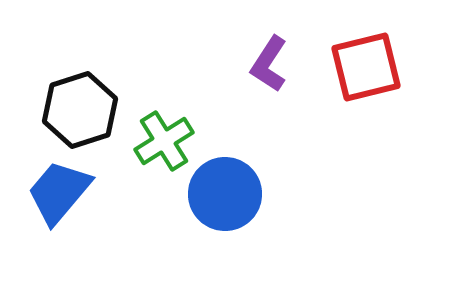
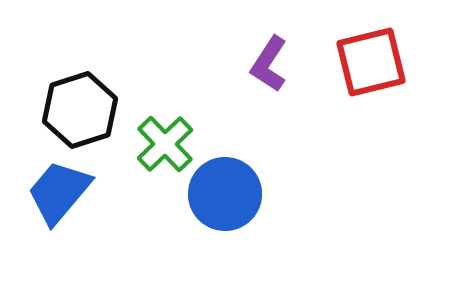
red square: moved 5 px right, 5 px up
green cross: moved 1 px right, 3 px down; rotated 12 degrees counterclockwise
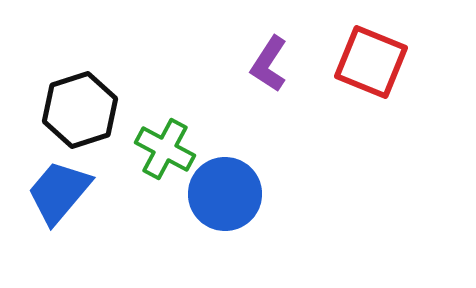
red square: rotated 36 degrees clockwise
green cross: moved 5 px down; rotated 18 degrees counterclockwise
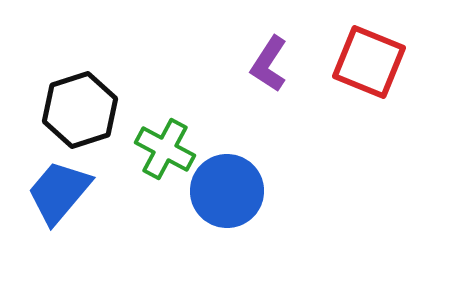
red square: moved 2 px left
blue circle: moved 2 px right, 3 px up
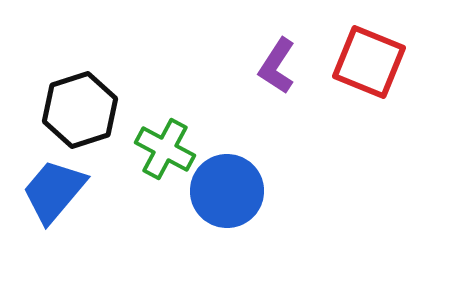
purple L-shape: moved 8 px right, 2 px down
blue trapezoid: moved 5 px left, 1 px up
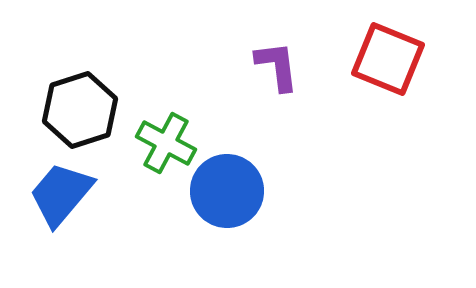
red square: moved 19 px right, 3 px up
purple L-shape: rotated 140 degrees clockwise
green cross: moved 1 px right, 6 px up
blue trapezoid: moved 7 px right, 3 px down
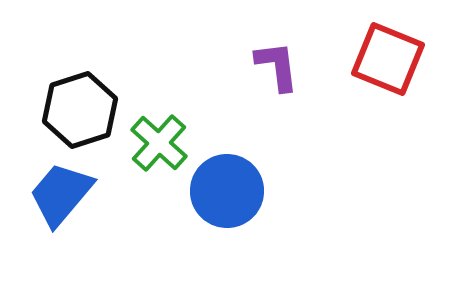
green cross: moved 7 px left; rotated 14 degrees clockwise
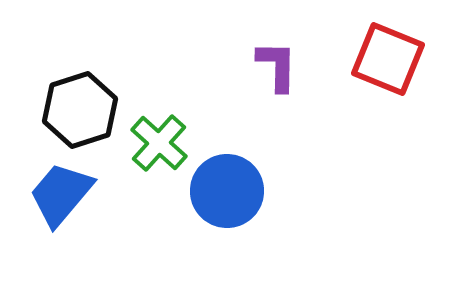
purple L-shape: rotated 8 degrees clockwise
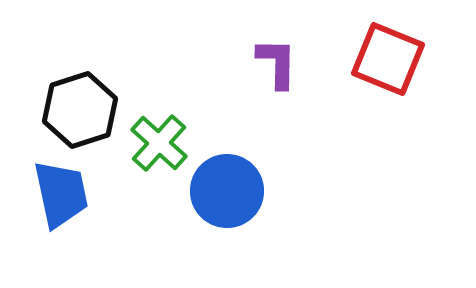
purple L-shape: moved 3 px up
blue trapezoid: rotated 128 degrees clockwise
